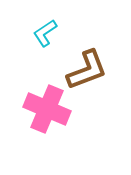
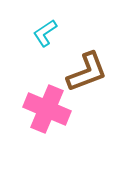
brown L-shape: moved 2 px down
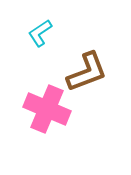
cyan L-shape: moved 5 px left
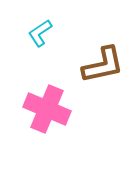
brown L-shape: moved 16 px right, 7 px up; rotated 9 degrees clockwise
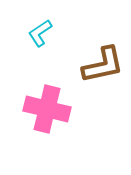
pink cross: rotated 9 degrees counterclockwise
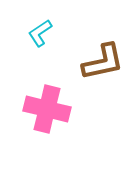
brown L-shape: moved 3 px up
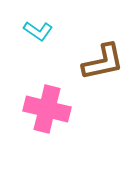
cyan L-shape: moved 2 px left, 2 px up; rotated 112 degrees counterclockwise
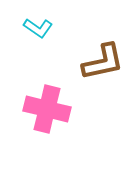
cyan L-shape: moved 3 px up
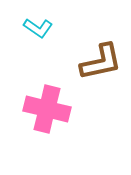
brown L-shape: moved 2 px left
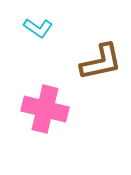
pink cross: moved 2 px left
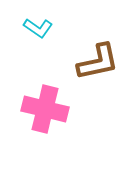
brown L-shape: moved 3 px left
